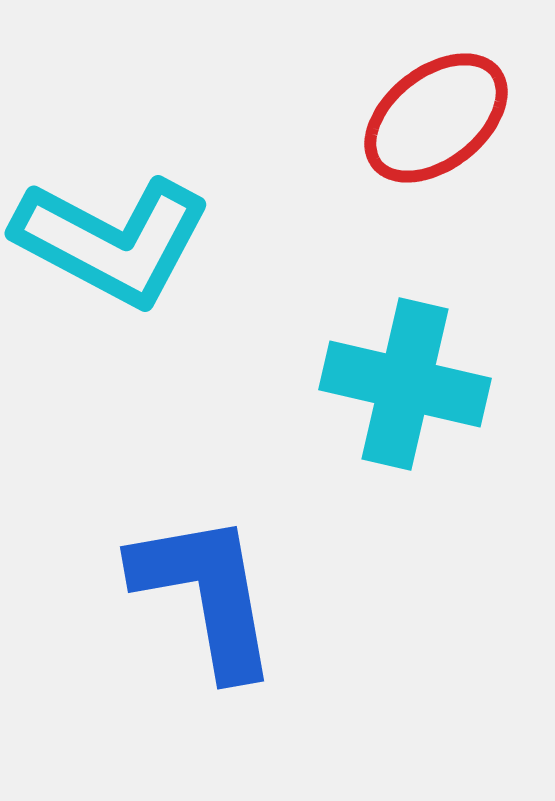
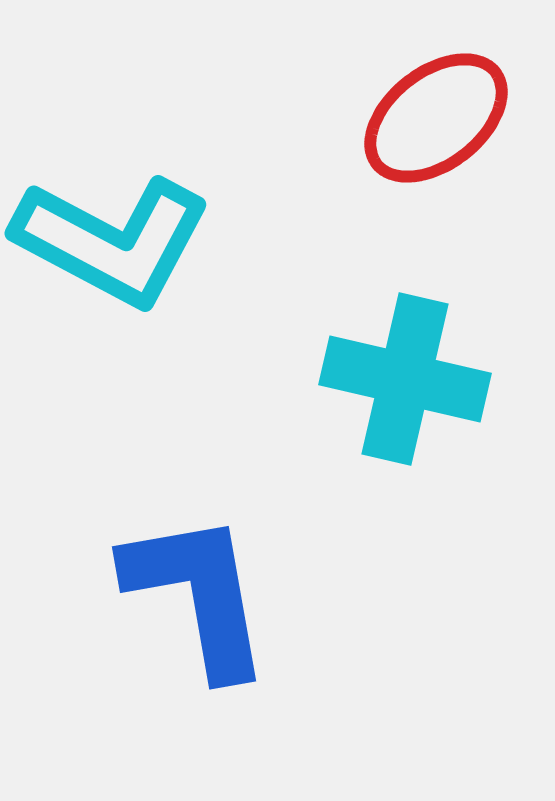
cyan cross: moved 5 px up
blue L-shape: moved 8 px left
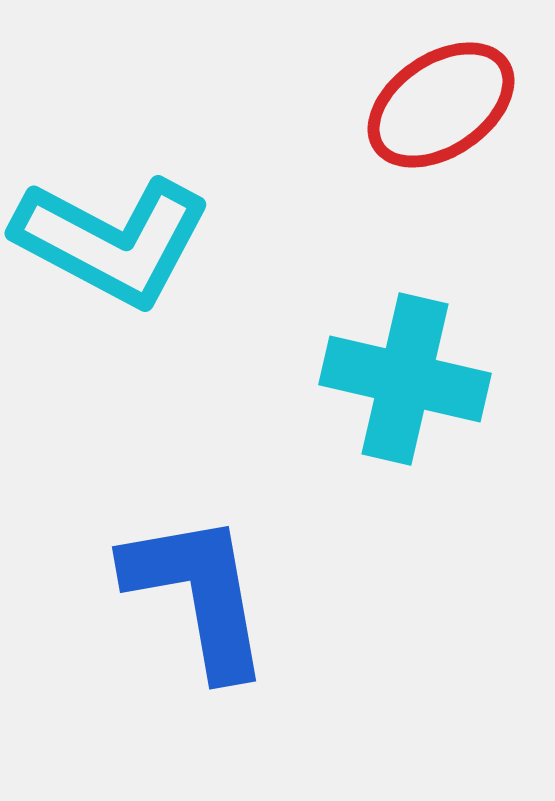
red ellipse: moved 5 px right, 13 px up; rotated 4 degrees clockwise
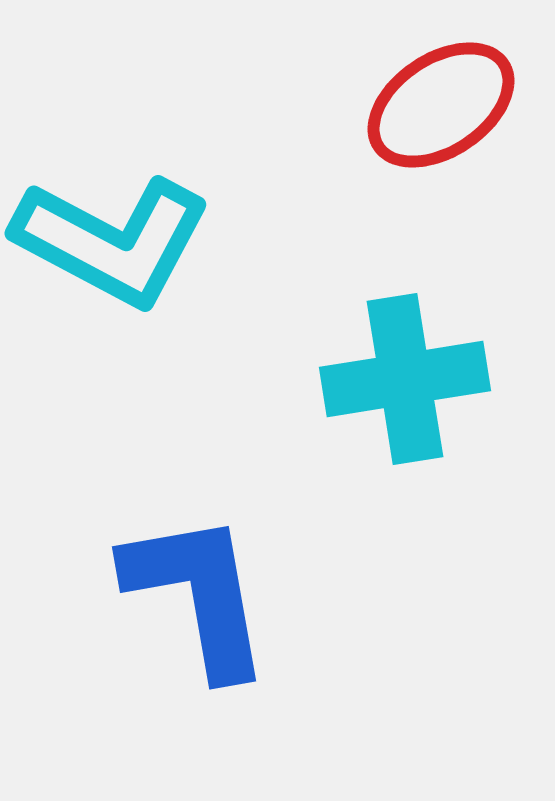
cyan cross: rotated 22 degrees counterclockwise
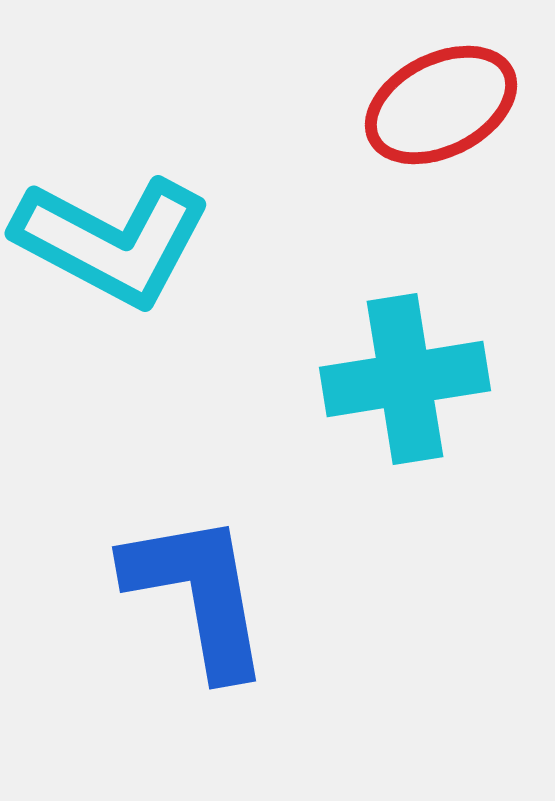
red ellipse: rotated 7 degrees clockwise
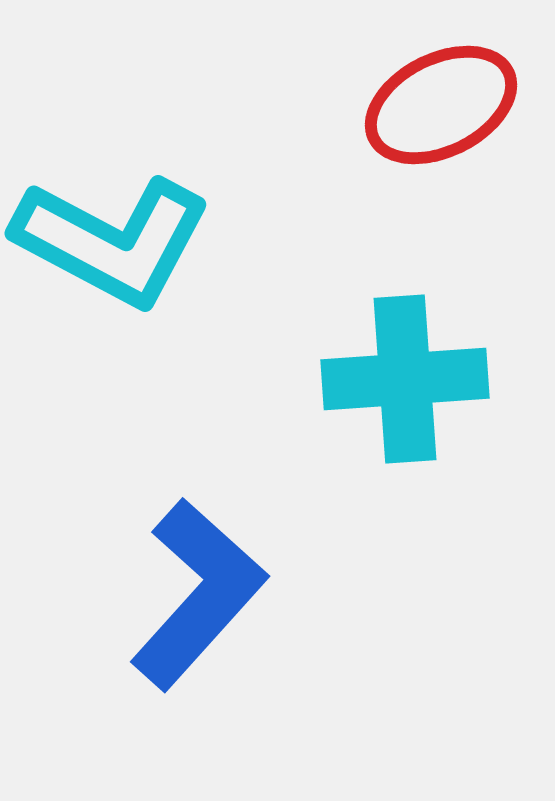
cyan cross: rotated 5 degrees clockwise
blue L-shape: rotated 52 degrees clockwise
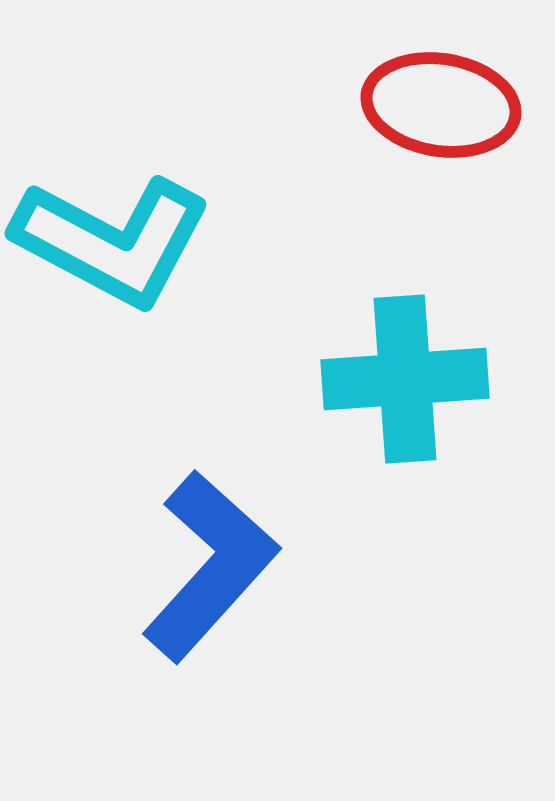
red ellipse: rotated 36 degrees clockwise
blue L-shape: moved 12 px right, 28 px up
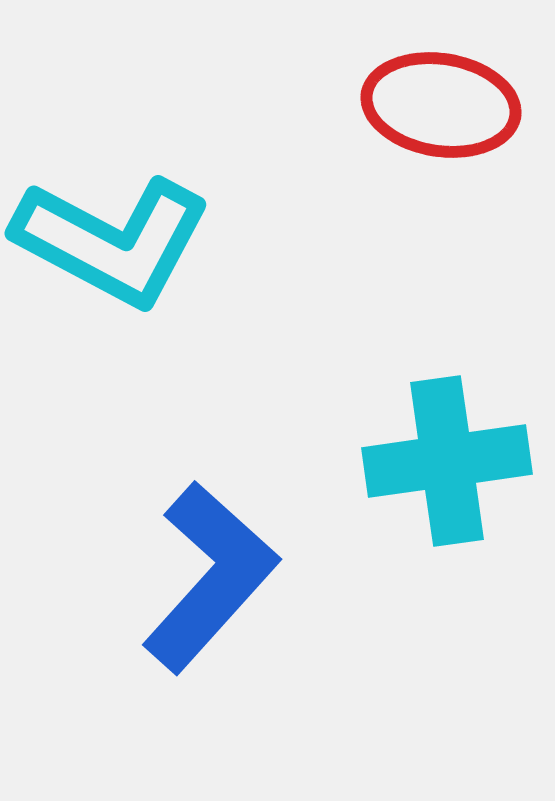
cyan cross: moved 42 px right, 82 px down; rotated 4 degrees counterclockwise
blue L-shape: moved 11 px down
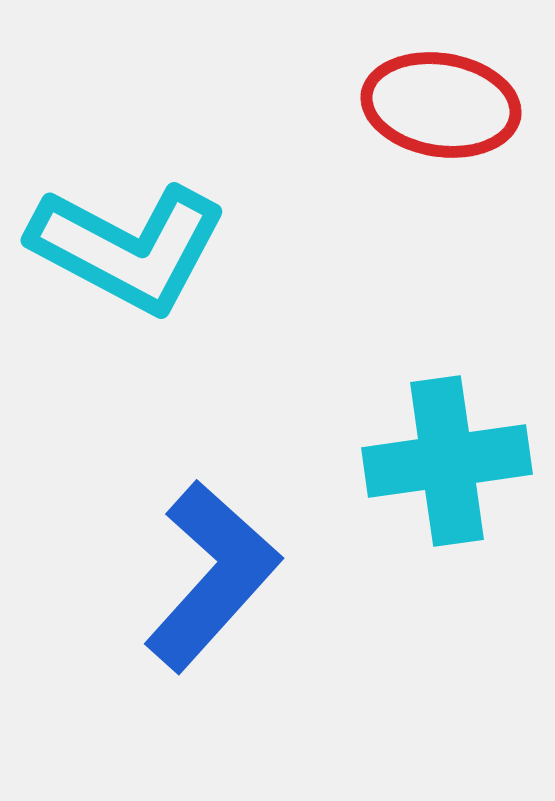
cyan L-shape: moved 16 px right, 7 px down
blue L-shape: moved 2 px right, 1 px up
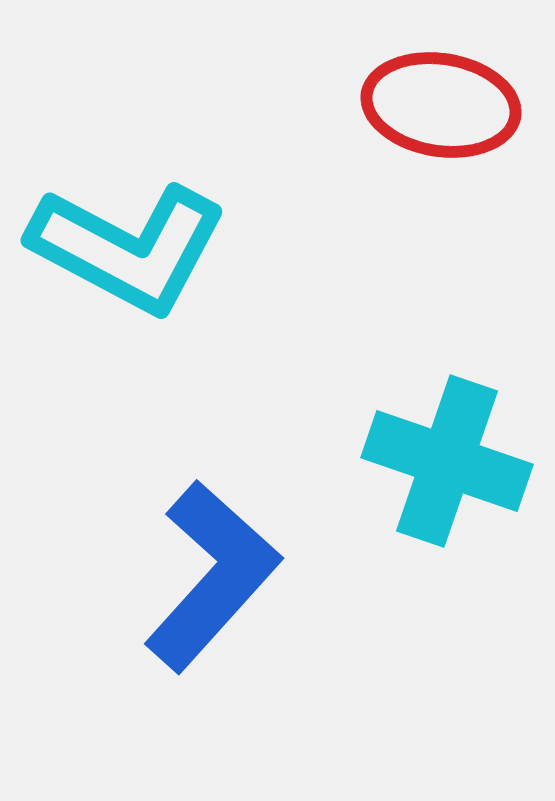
cyan cross: rotated 27 degrees clockwise
